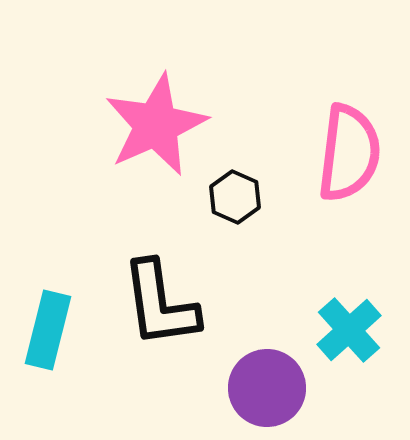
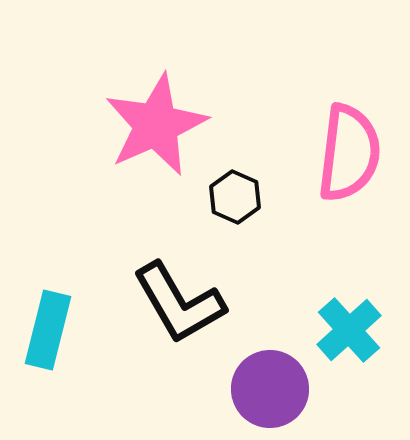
black L-shape: moved 19 px right, 1 px up; rotated 22 degrees counterclockwise
purple circle: moved 3 px right, 1 px down
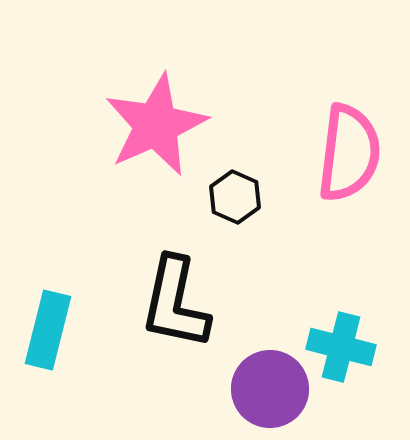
black L-shape: moved 4 px left; rotated 42 degrees clockwise
cyan cross: moved 8 px left, 17 px down; rotated 34 degrees counterclockwise
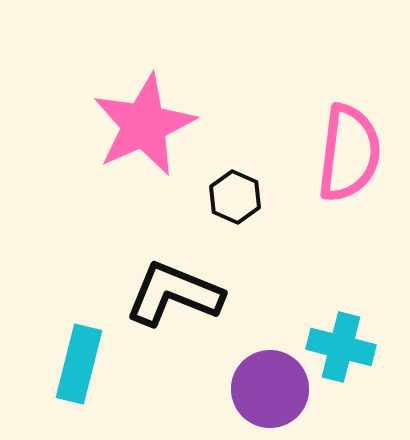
pink star: moved 12 px left
black L-shape: moved 1 px left, 9 px up; rotated 100 degrees clockwise
cyan rectangle: moved 31 px right, 34 px down
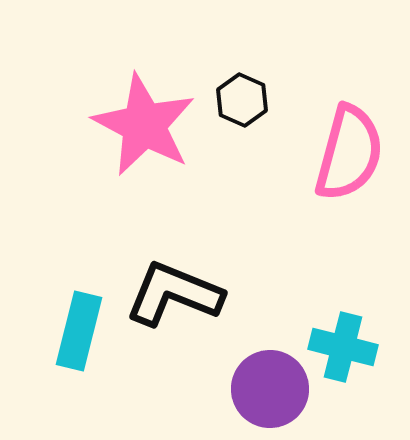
pink star: rotated 20 degrees counterclockwise
pink semicircle: rotated 8 degrees clockwise
black hexagon: moved 7 px right, 97 px up
cyan cross: moved 2 px right
cyan rectangle: moved 33 px up
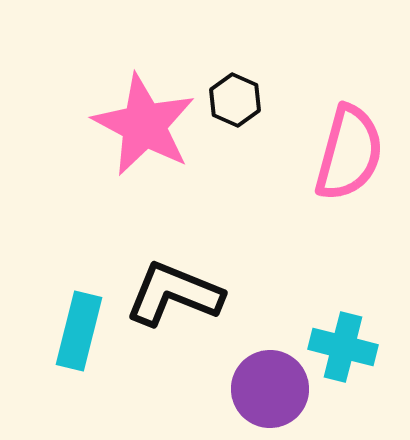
black hexagon: moved 7 px left
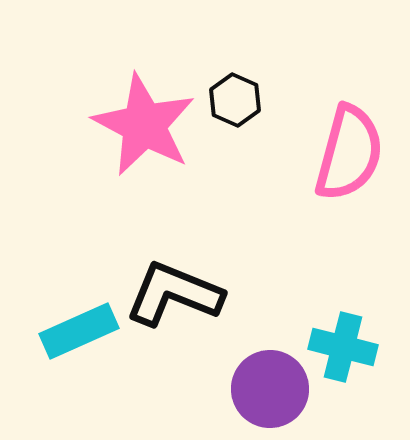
cyan rectangle: rotated 52 degrees clockwise
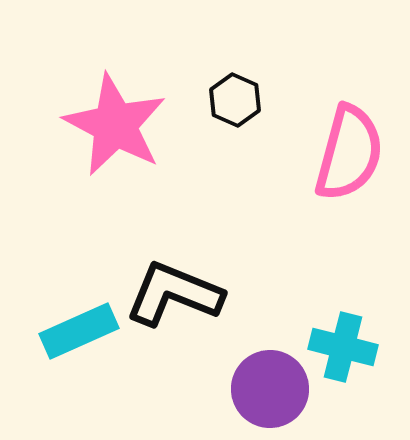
pink star: moved 29 px left
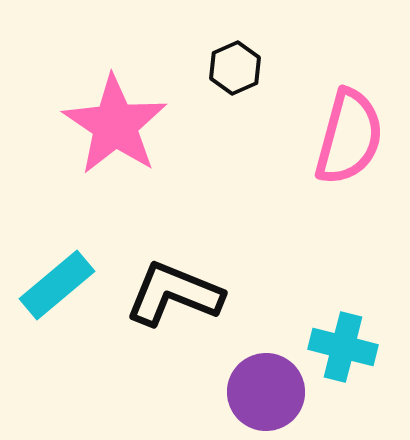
black hexagon: moved 32 px up; rotated 12 degrees clockwise
pink star: rotated 6 degrees clockwise
pink semicircle: moved 16 px up
cyan rectangle: moved 22 px left, 46 px up; rotated 16 degrees counterclockwise
purple circle: moved 4 px left, 3 px down
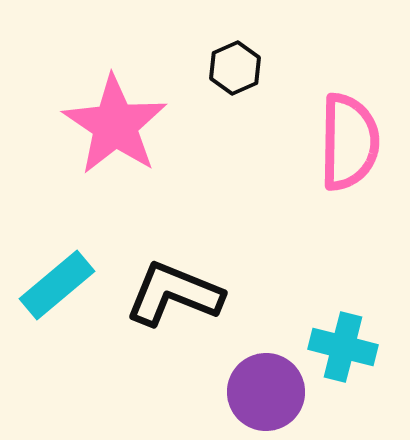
pink semicircle: moved 5 px down; rotated 14 degrees counterclockwise
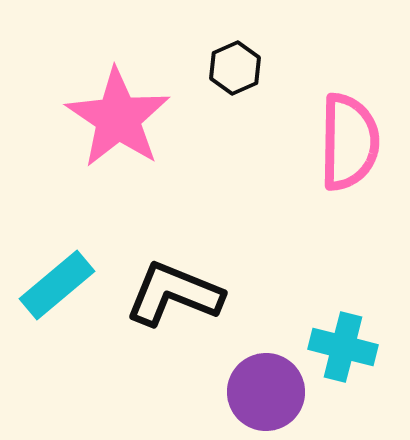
pink star: moved 3 px right, 7 px up
